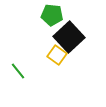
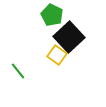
green pentagon: rotated 20 degrees clockwise
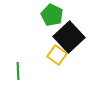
green line: rotated 36 degrees clockwise
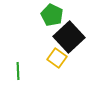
yellow square: moved 3 px down
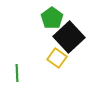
green pentagon: moved 3 px down; rotated 10 degrees clockwise
green line: moved 1 px left, 2 px down
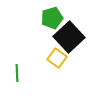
green pentagon: rotated 20 degrees clockwise
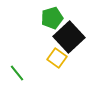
green line: rotated 36 degrees counterclockwise
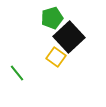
yellow square: moved 1 px left, 1 px up
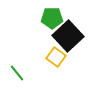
green pentagon: rotated 15 degrees clockwise
black square: moved 1 px left, 1 px up
